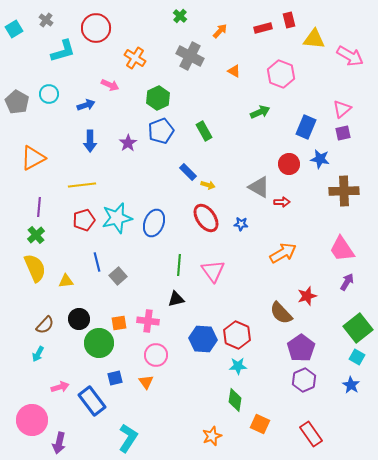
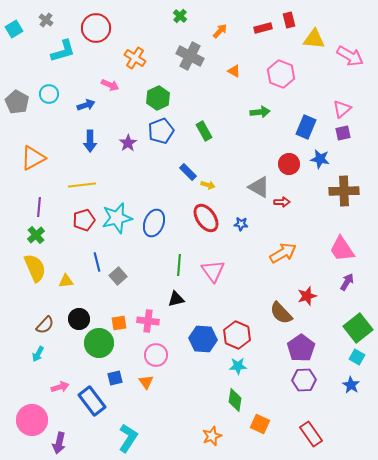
green arrow at (260, 112): rotated 18 degrees clockwise
purple hexagon at (304, 380): rotated 20 degrees clockwise
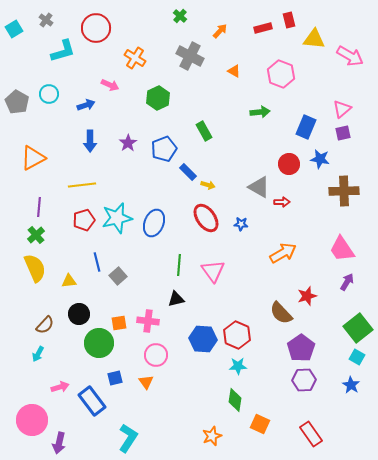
blue pentagon at (161, 131): moved 3 px right, 18 px down
yellow triangle at (66, 281): moved 3 px right
black circle at (79, 319): moved 5 px up
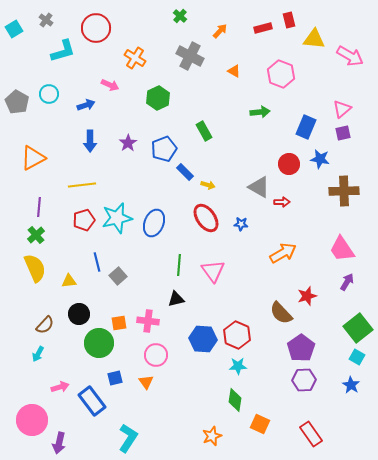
blue rectangle at (188, 172): moved 3 px left
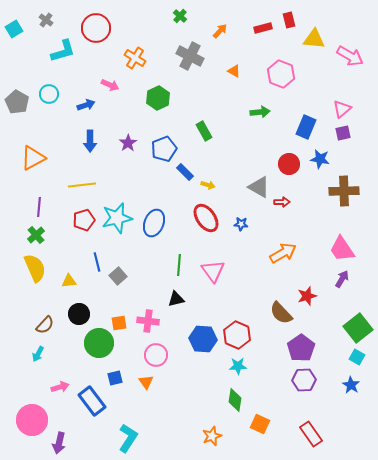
purple arrow at (347, 282): moved 5 px left, 3 px up
